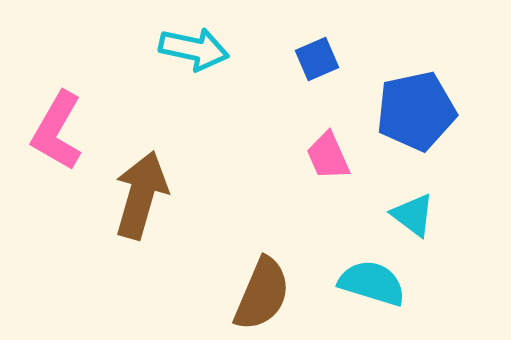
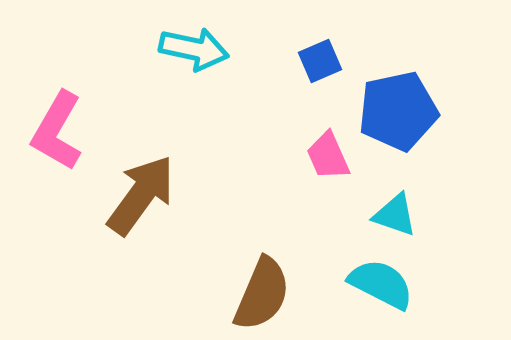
blue square: moved 3 px right, 2 px down
blue pentagon: moved 18 px left
brown arrow: rotated 20 degrees clockwise
cyan triangle: moved 18 px left; rotated 18 degrees counterclockwise
cyan semicircle: moved 9 px right, 1 px down; rotated 10 degrees clockwise
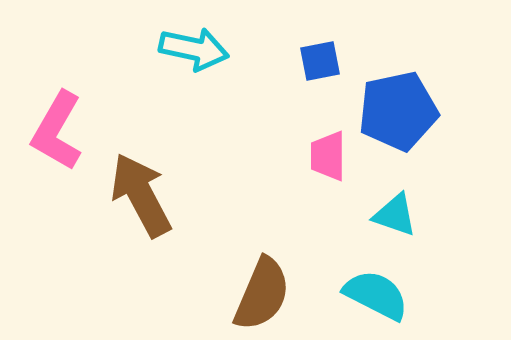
blue square: rotated 12 degrees clockwise
pink trapezoid: rotated 24 degrees clockwise
brown arrow: rotated 64 degrees counterclockwise
cyan semicircle: moved 5 px left, 11 px down
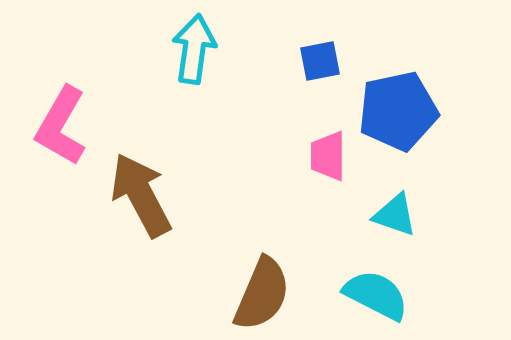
cyan arrow: rotated 94 degrees counterclockwise
pink L-shape: moved 4 px right, 5 px up
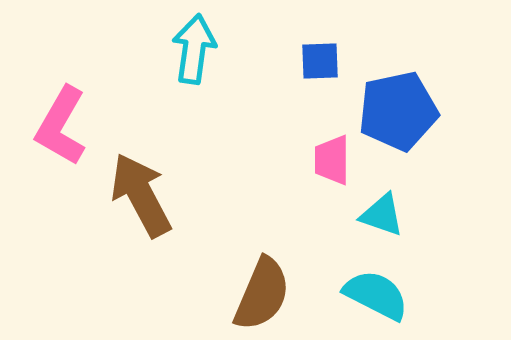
blue square: rotated 9 degrees clockwise
pink trapezoid: moved 4 px right, 4 px down
cyan triangle: moved 13 px left
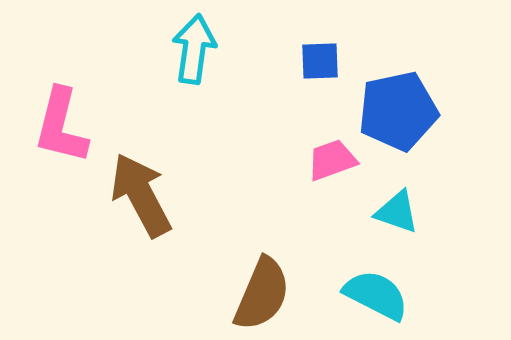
pink L-shape: rotated 16 degrees counterclockwise
pink trapezoid: rotated 70 degrees clockwise
cyan triangle: moved 15 px right, 3 px up
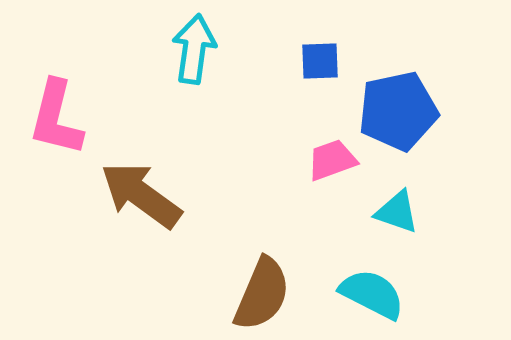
pink L-shape: moved 5 px left, 8 px up
brown arrow: rotated 26 degrees counterclockwise
cyan semicircle: moved 4 px left, 1 px up
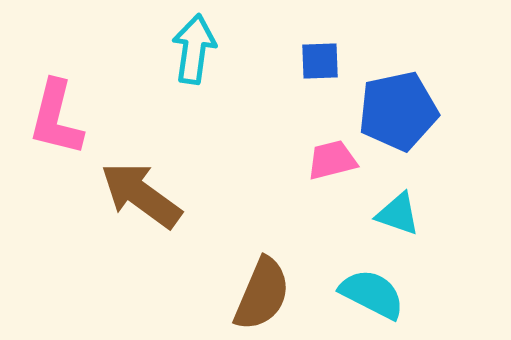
pink trapezoid: rotated 6 degrees clockwise
cyan triangle: moved 1 px right, 2 px down
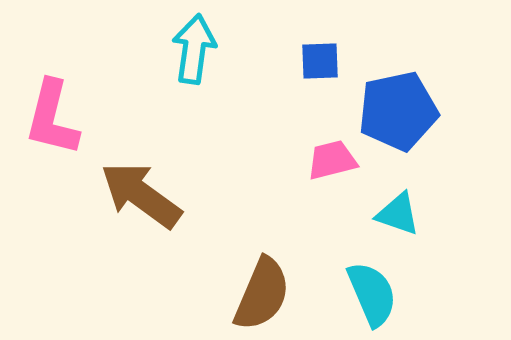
pink L-shape: moved 4 px left
cyan semicircle: rotated 40 degrees clockwise
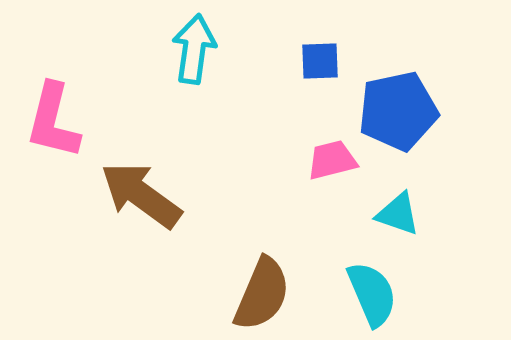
pink L-shape: moved 1 px right, 3 px down
